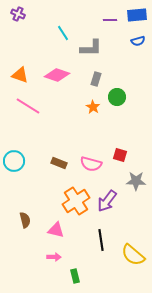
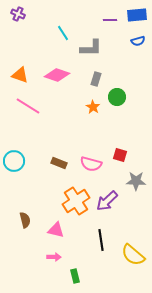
purple arrow: rotated 10 degrees clockwise
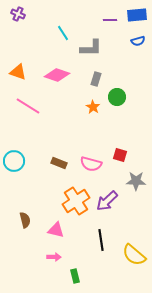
orange triangle: moved 2 px left, 3 px up
yellow semicircle: moved 1 px right
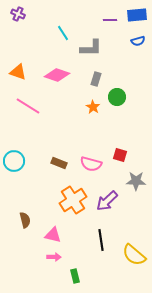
orange cross: moved 3 px left, 1 px up
pink triangle: moved 3 px left, 5 px down
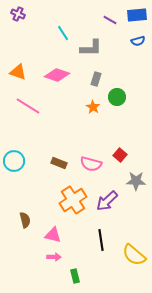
purple line: rotated 32 degrees clockwise
red square: rotated 24 degrees clockwise
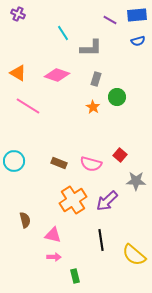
orange triangle: moved 1 px down; rotated 12 degrees clockwise
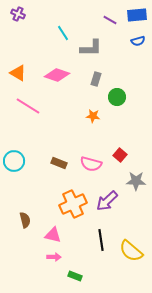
orange star: moved 9 px down; rotated 24 degrees counterclockwise
orange cross: moved 4 px down; rotated 8 degrees clockwise
yellow semicircle: moved 3 px left, 4 px up
green rectangle: rotated 56 degrees counterclockwise
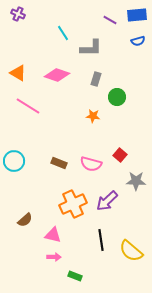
brown semicircle: rotated 63 degrees clockwise
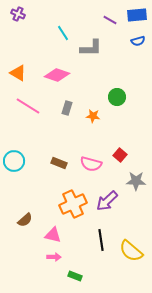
gray rectangle: moved 29 px left, 29 px down
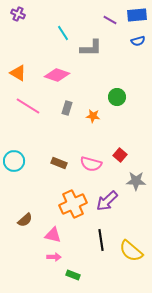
green rectangle: moved 2 px left, 1 px up
